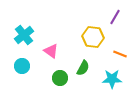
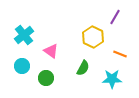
yellow hexagon: rotated 20 degrees clockwise
green circle: moved 14 px left
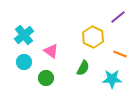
purple line: moved 3 px right; rotated 21 degrees clockwise
cyan circle: moved 2 px right, 4 px up
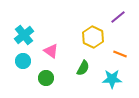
cyan circle: moved 1 px left, 1 px up
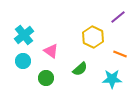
green semicircle: moved 3 px left, 1 px down; rotated 21 degrees clockwise
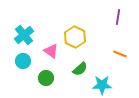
purple line: rotated 42 degrees counterclockwise
yellow hexagon: moved 18 px left
cyan star: moved 10 px left, 6 px down
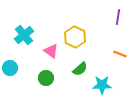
cyan circle: moved 13 px left, 7 px down
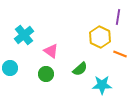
yellow hexagon: moved 25 px right
green circle: moved 4 px up
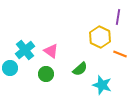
cyan cross: moved 1 px right, 15 px down
cyan star: rotated 18 degrees clockwise
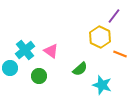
purple line: moved 4 px left, 1 px up; rotated 28 degrees clockwise
green circle: moved 7 px left, 2 px down
